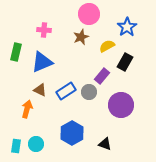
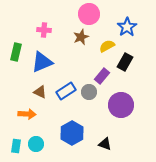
brown triangle: moved 2 px down
orange arrow: moved 5 px down; rotated 78 degrees clockwise
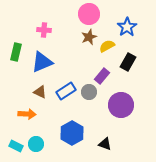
brown star: moved 8 px right
black rectangle: moved 3 px right
cyan rectangle: rotated 72 degrees counterclockwise
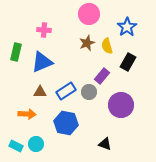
brown star: moved 2 px left, 6 px down
yellow semicircle: rotated 77 degrees counterclockwise
brown triangle: rotated 24 degrees counterclockwise
blue hexagon: moved 6 px left, 10 px up; rotated 20 degrees counterclockwise
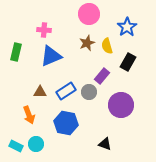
blue triangle: moved 9 px right, 6 px up
orange arrow: moved 2 px right, 1 px down; rotated 66 degrees clockwise
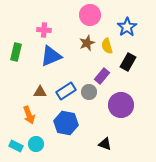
pink circle: moved 1 px right, 1 px down
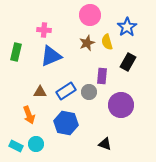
yellow semicircle: moved 4 px up
purple rectangle: rotated 35 degrees counterclockwise
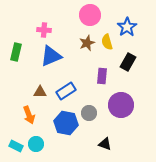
gray circle: moved 21 px down
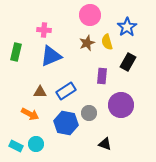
orange arrow: moved 1 px right, 1 px up; rotated 42 degrees counterclockwise
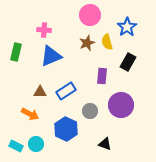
gray circle: moved 1 px right, 2 px up
blue hexagon: moved 6 px down; rotated 15 degrees clockwise
